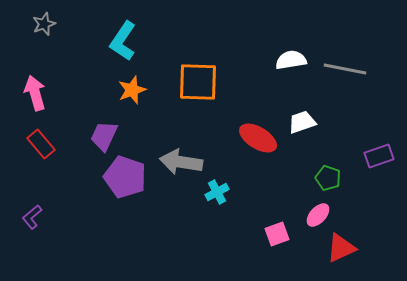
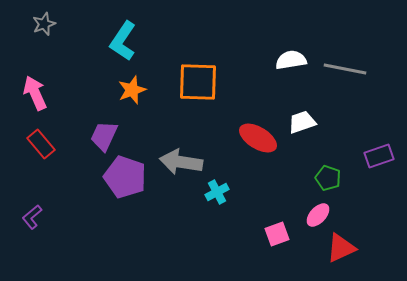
pink arrow: rotated 8 degrees counterclockwise
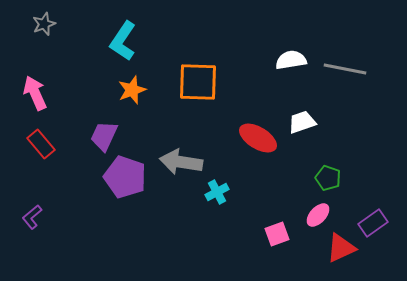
purple rectangle: moved 6 px left, 67 px down; rotated 16 degrees counterclockwise
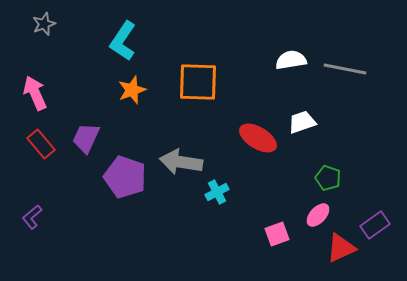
purple trapezoid: moved 18 px left, 2 px down
purple rectangle: moved 2 px right, 2 px down
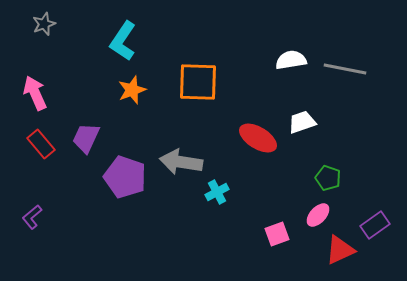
red triangle: moved 1 px left, 2 px down
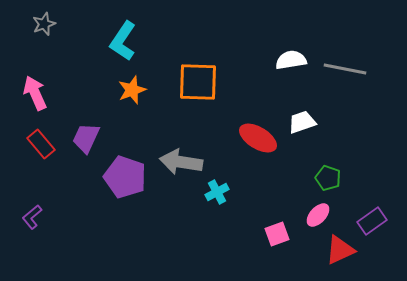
purple rectangle: moved 3 px left, 4 px up
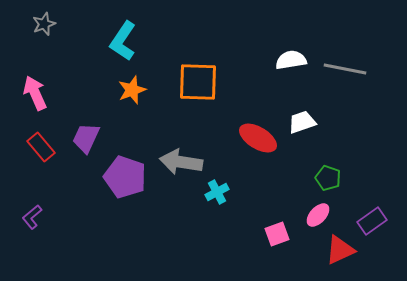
red rectangle: moved 3 px down
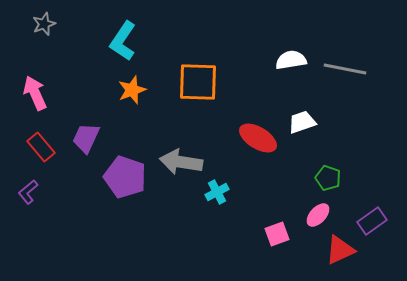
purple L-shape: moved 4 px left, 25 px up
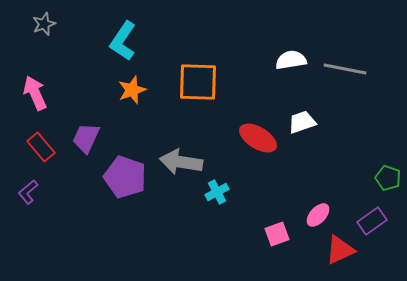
green pentagon: moved 60 px right
